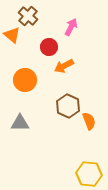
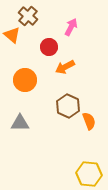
orange arrow: moved 1 px right, 1 px down
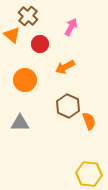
red circle: moved 9 px left, 3 px up
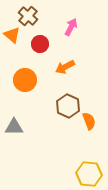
gray triangle: moved 6 px left, 4 px down
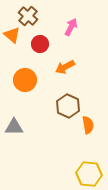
orange semicircle: moved 1 px left, 4 px down; rotated 12 degrees clockwise
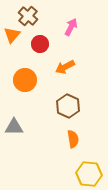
orange triangle: rotated 30 degrees clockwise
orange semicircle: moved 15 px left, 14 px down
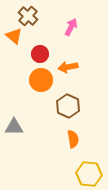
orange triangle: moved 2 px right, 1 px down; rotated 30 degrees counterclockwise
red circle: moved 10 px down
orange arrow: moved 3 px right; rotated 18 degrees clockwise
orange circle: moved 16 px right
